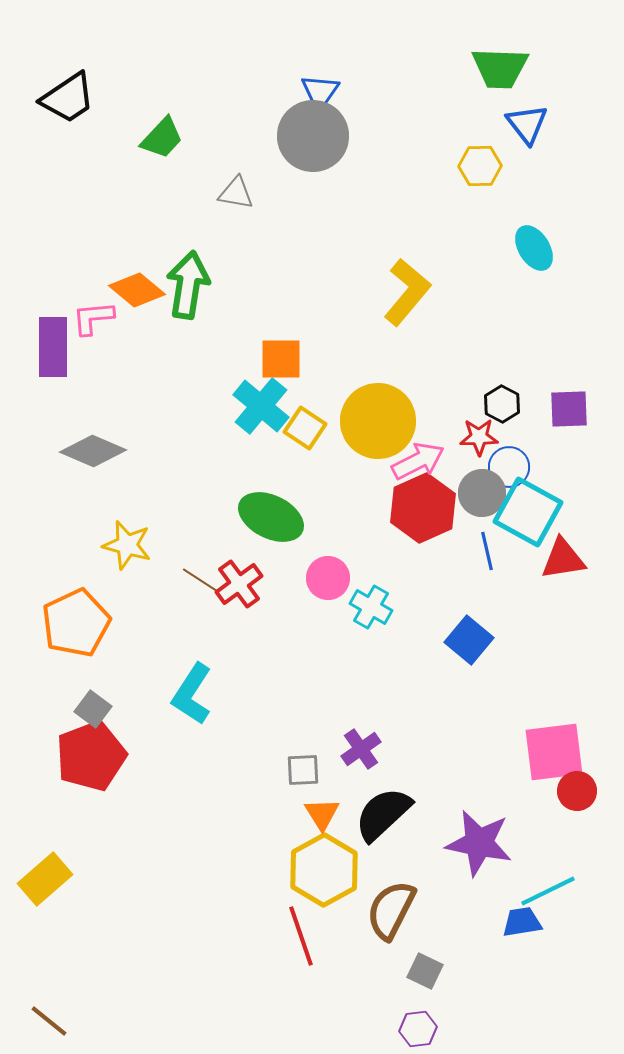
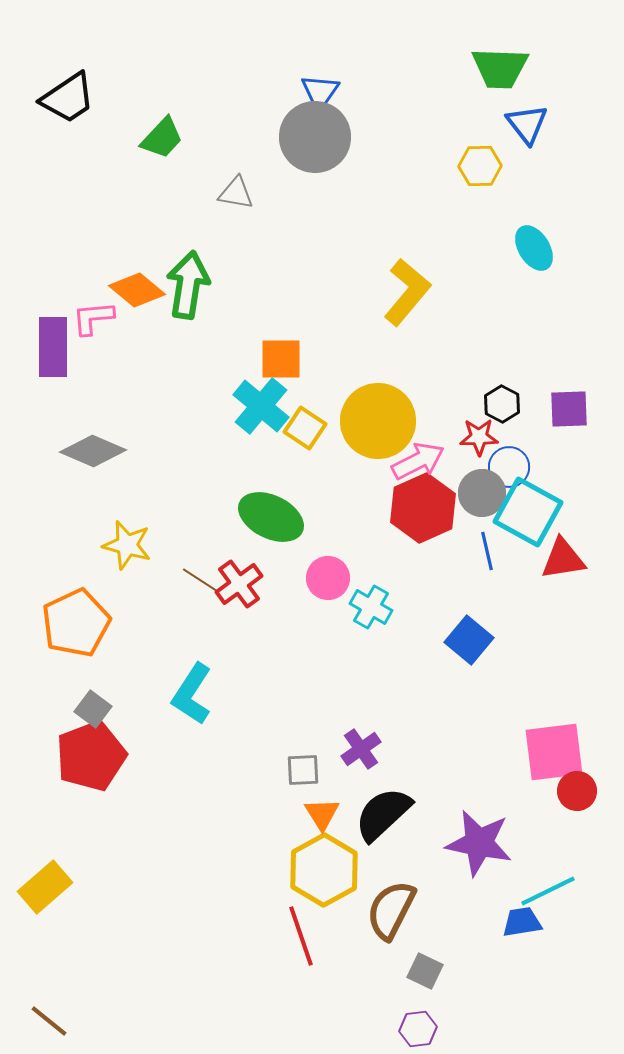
gray circle at (313, 136): moved 2 px right, 1 px down
yellow rectangle at (45, 879): moved 8 px down
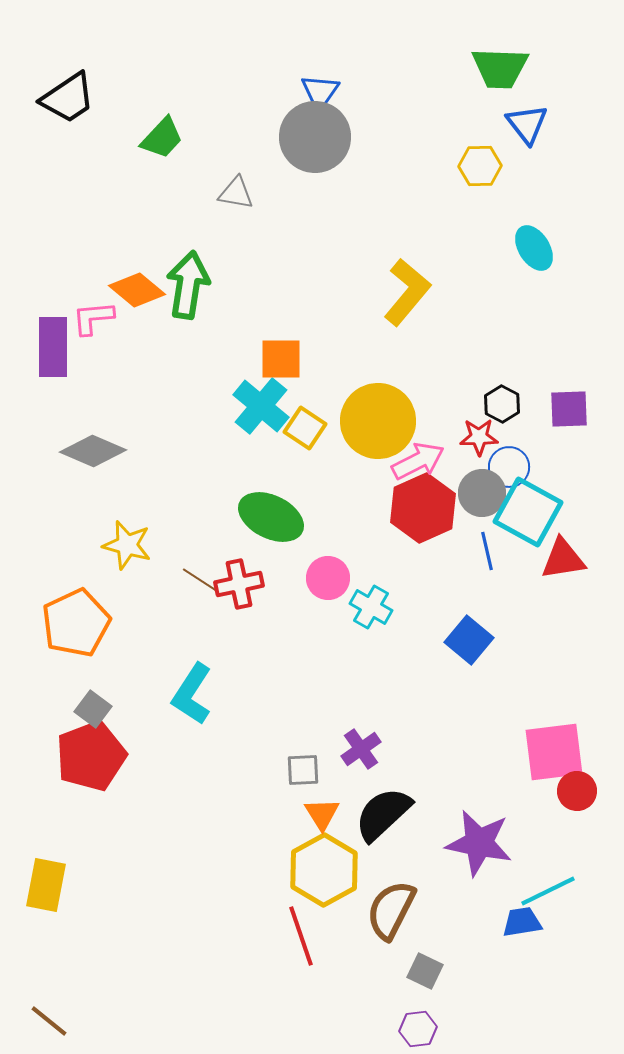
red cross at (239, 584): rotated 24 degrees clockwise
yellow rectangle at (45, 887): moved 1 px right, 2 px up; rotated 38 degrees counterclockwise
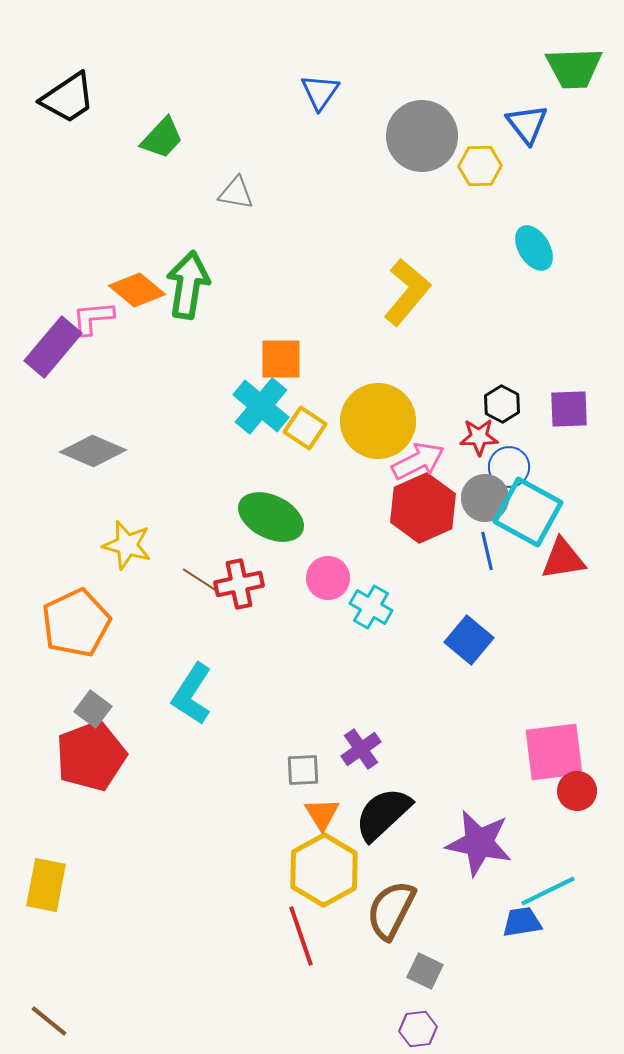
green trapezoid at (500, 68): moved 74 px right; rotated 4 degrees counterclockwise
gray circle at (315, 137): moved 107 px right, 1 px up
purple rectangle at (53, 347): rotated 40 degrees clockwise
gray circle at (482, 493): moved 3 px right, 5 px down
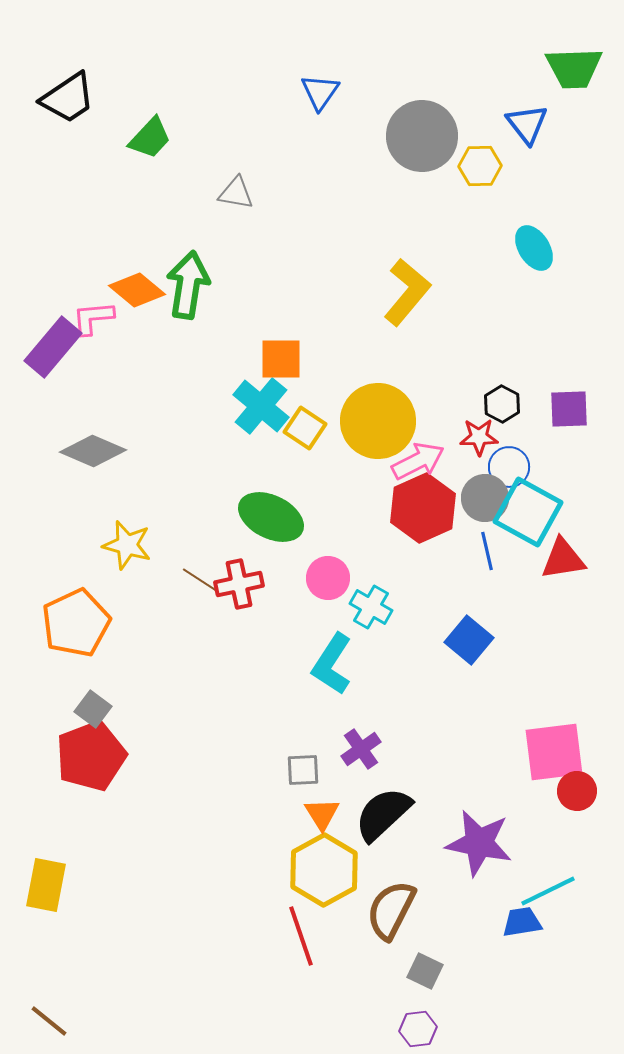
green trapezoid at (162, 138): moved 12 px left
cyan L-shape at (192, 694): moved 140 px right, 30 px up
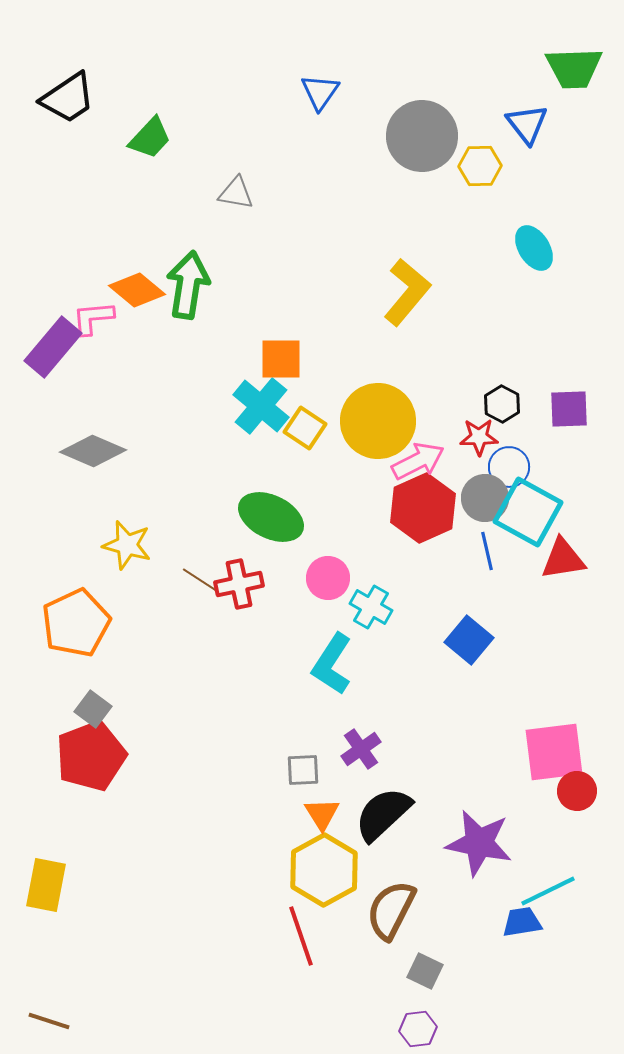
brown line at (49, 1021): rotated 21 degrees counterclockwise
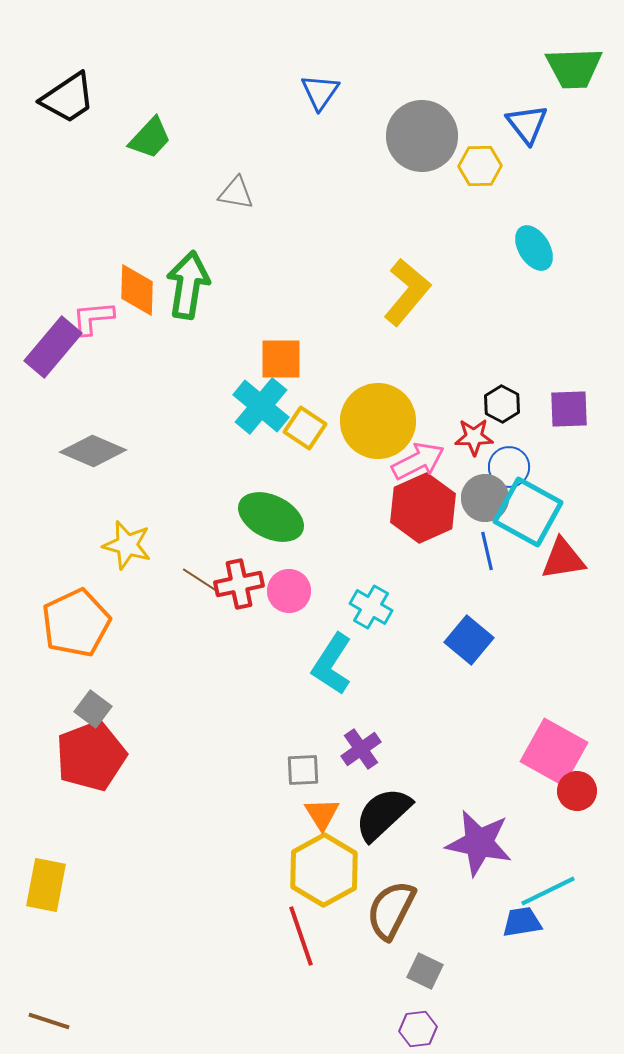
orange diamond at (137, 290): rotated 52 degrees clockwise
red star at (479, 437): moved 5 px left
pink circle at (328, 578): moved 39 px left, 13 px down
pink square at (554, 752): rotated 36 degrees clockwise
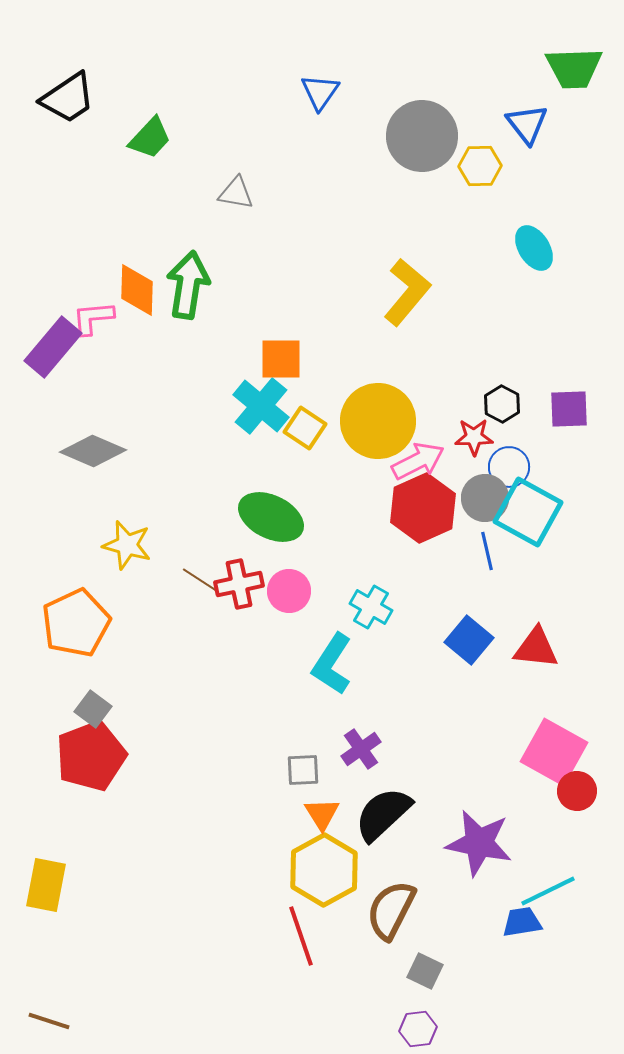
red triangle at (563, 559): moved 27 px left, 89 px down; rotated 15 degrees clockwise
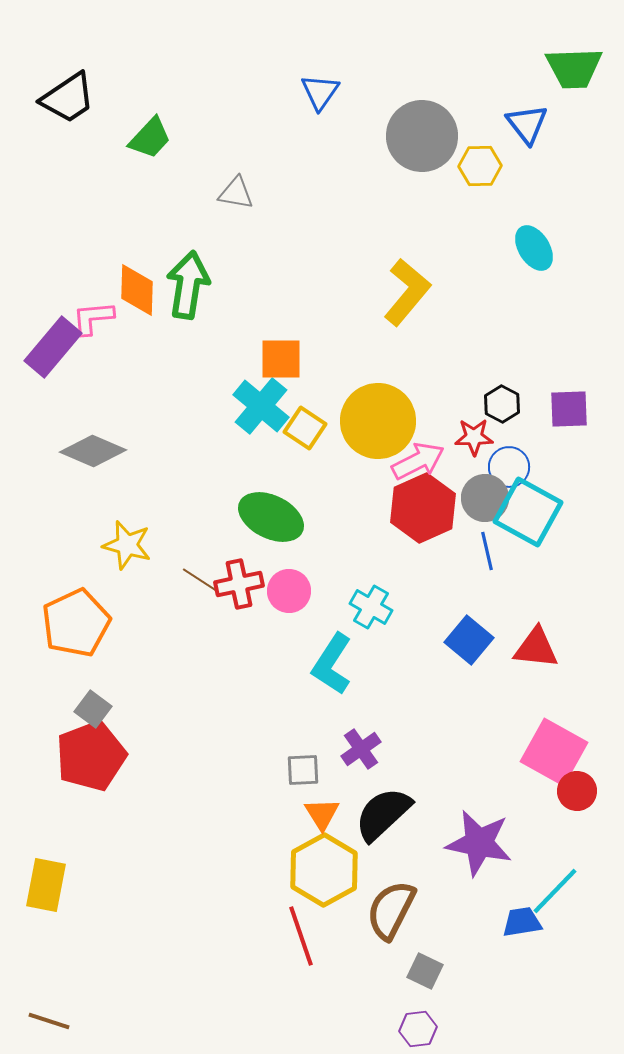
cyan line at (548, 891): moved 7 px right; rotated 20 degrees counterclockwise
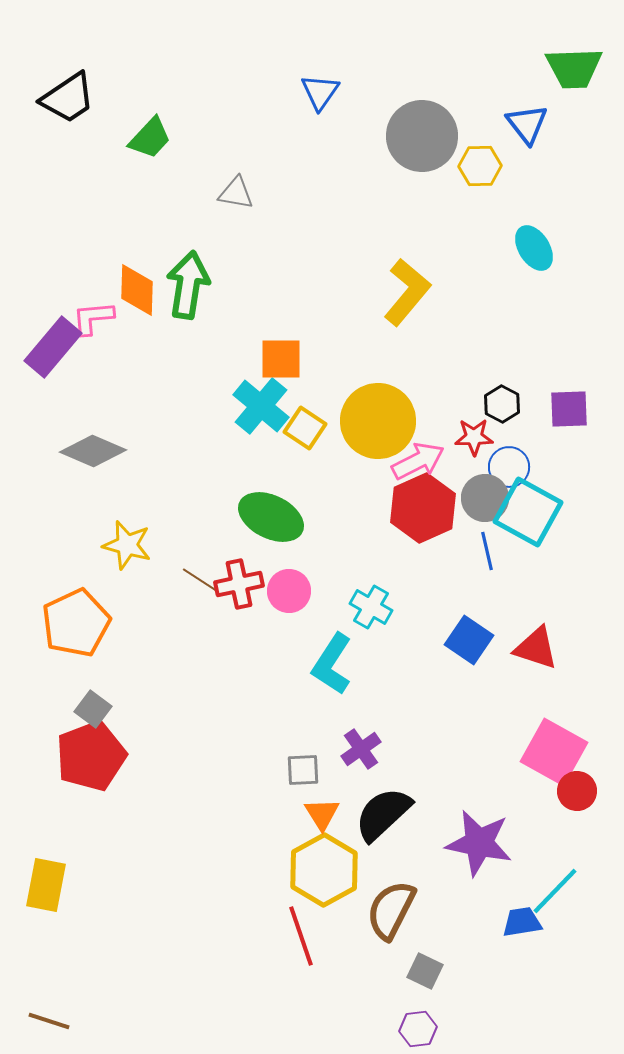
blue square at (469, 640): rotated 6 degrees counterclockwise
red triangle at (536, 648): rotated 12 degrees clockwise
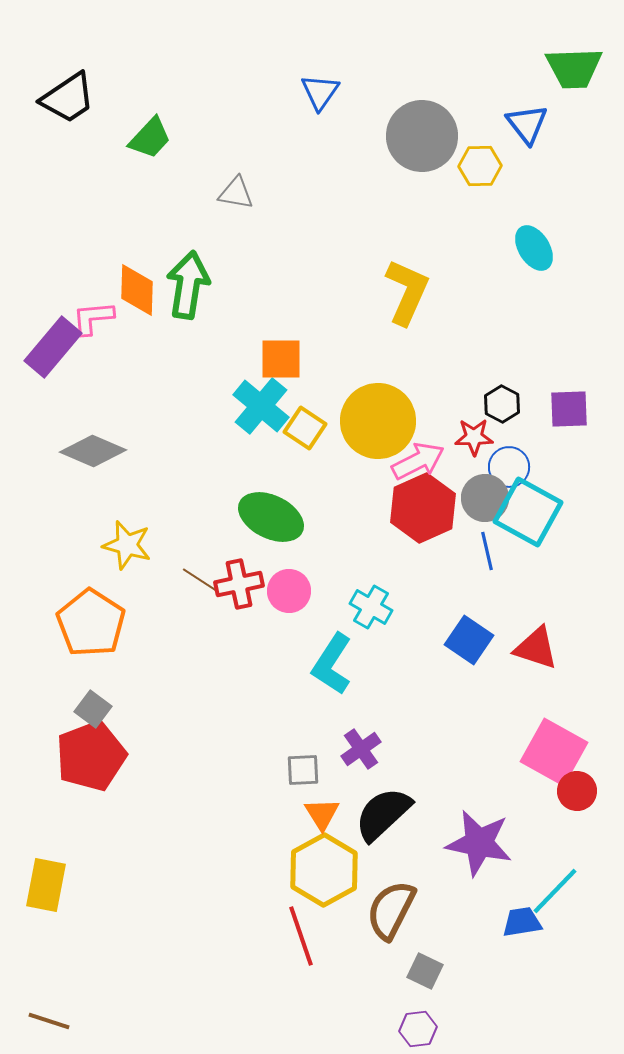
yellow L-shape at (407, 292): rotated 16 degrees counterclockwise
orange pentagon at (76, 623): moved 15 px right; rotated 14 degrees counterclockwise
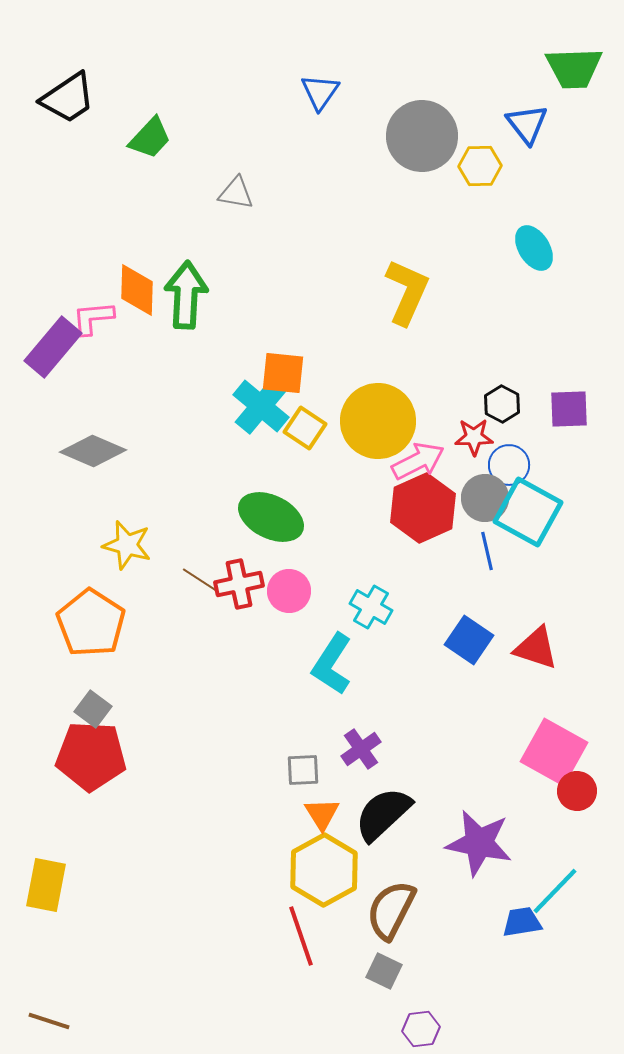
green arrow at (188, 285): moved 2 px left, 10 px down; rotated 6 degrees counterclockwise
orange square at (281, 359): moved 2 px right, 14 px down; rotated 6 degrees clockwise
blue circle at (509, 467): moved 2 px up
red pentagon at (91, 756): rotated 24 degrees clockwise
gray square at (425, 971): moved 41 px left
purple hexagon at (418, 1029): moved 3 px right
